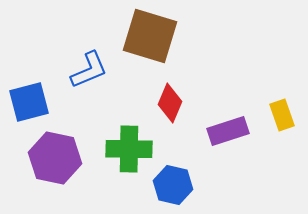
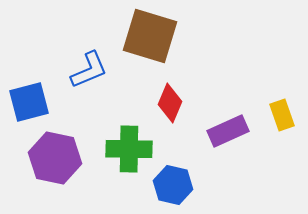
purple rectangle: rotated 6 degrees counterclockwise
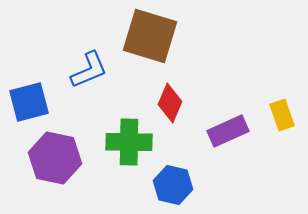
green cross: moved 7 px up
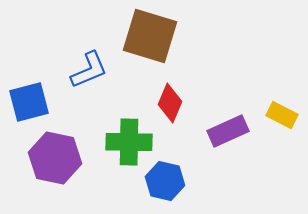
yellow rectangle: rotated 44 degrees counterclockwise
blue hexagon: moved 8 px left, 4 px up
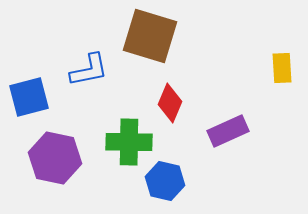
blue L-shape: rotated 12 degrees clockwise
blue square: moved 5 px up
yellow rectangle: moved 47 px up; rotated 60 degrees clockwise
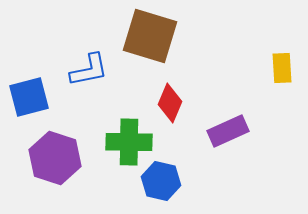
purple hexagon: rotated 6 degrees clockwise
blue hexagon: moved 4 px left
